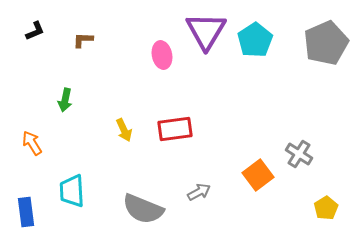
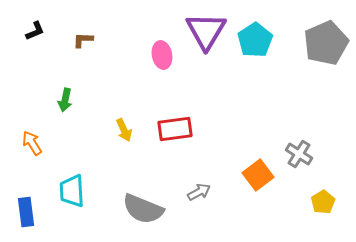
yellow pentagon: moved 3 px left, 6 px up
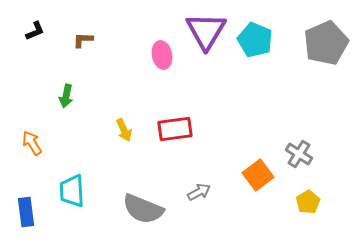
cyan pentagon: rotated 16 degrees counterclockwise
green arrow: moved 1 px right, 4 px up
yellow pentagon: moved 15 px left
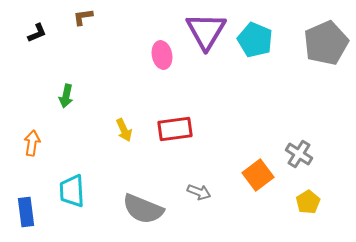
black L-shape: moved 2 px right, 2 px down
brown L-shape: moved 23 px up; rotated 10 degrees counterclockwise
orange arrow: rotated 40 degrees clockwise
gray arrow: rotated 50 degrees clockwise
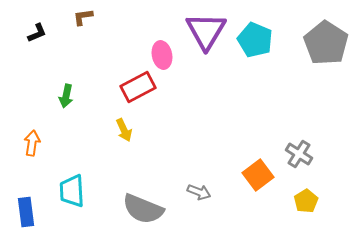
gray pentagon: rotated 15 degrees counterclockwise
red rectangle: moved 37 px left, 42 px up; rotated 20 degrees counterclockwise
yellow pentagon: moved 2 px left, 1 px up
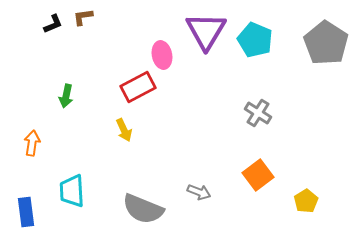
black L-shape: moved 16 px right, 9 px up
gray cross: moved 41 px left, 41 px up
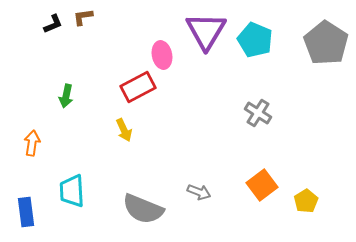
orange square: moved 4 px right, 10 px down
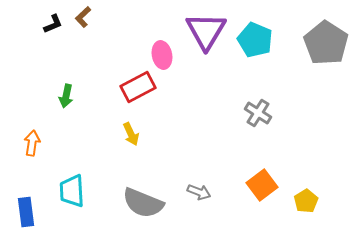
brown L-shape: rotated 35 degrees counterclockwise
yellow arrow: moved 7 px right, 4 px down
gray semicircle: moved 6 px up
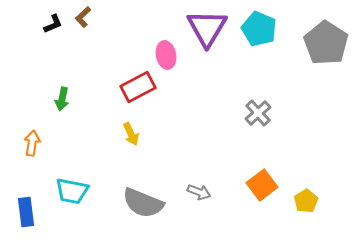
purple triangle: moved 1 px right, 3 px up
cyan pentagon: moved 4 px right, 11 px up
pink ellipse: moved 4 px right
green arrow: moved 4 px left, 3 px down
gray cross: rotated 16 degrees clockwise
cyan trapezoid: rotated 76 degrees counterclockwise
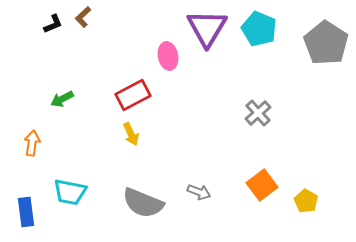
pink ellipse: moved 2 px right, 1 px down
red rectangle: moved 5 px left, 8 px down
green arrow: rotated 50 degrees clockwise
cyan trapezoid: moved 2 px left, 1 px down
yellow pentagon: rotated 10 degrees counterclockwise
